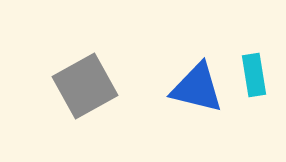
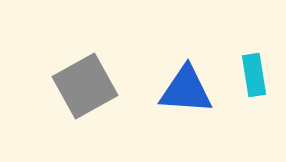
blue triangle: moved 11 px left, 2 px down; rotated 10 degrees counterclockwise
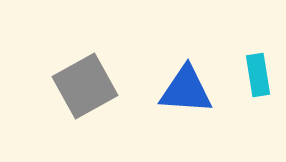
cyan rectangle: moved 4 px right
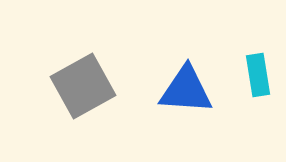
gray square: moved 2 px left
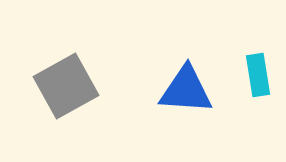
gray square: moved 17 px left
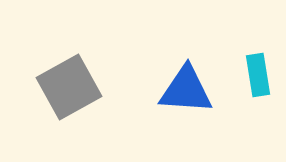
gray square: moved 3 px right, 1 px down
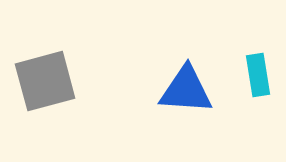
gray square: moved 24 px left, 6 px up; rotated 14 degrees clockwise
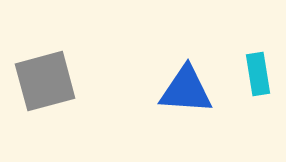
cyan rectangle: moved 1 px up
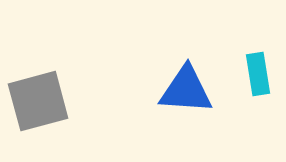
gray square: moved 7 px left, 20 px down
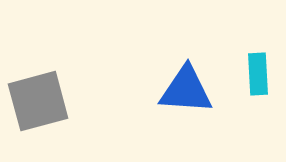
cyan rectangle: rotated 6 degrees clockwise
